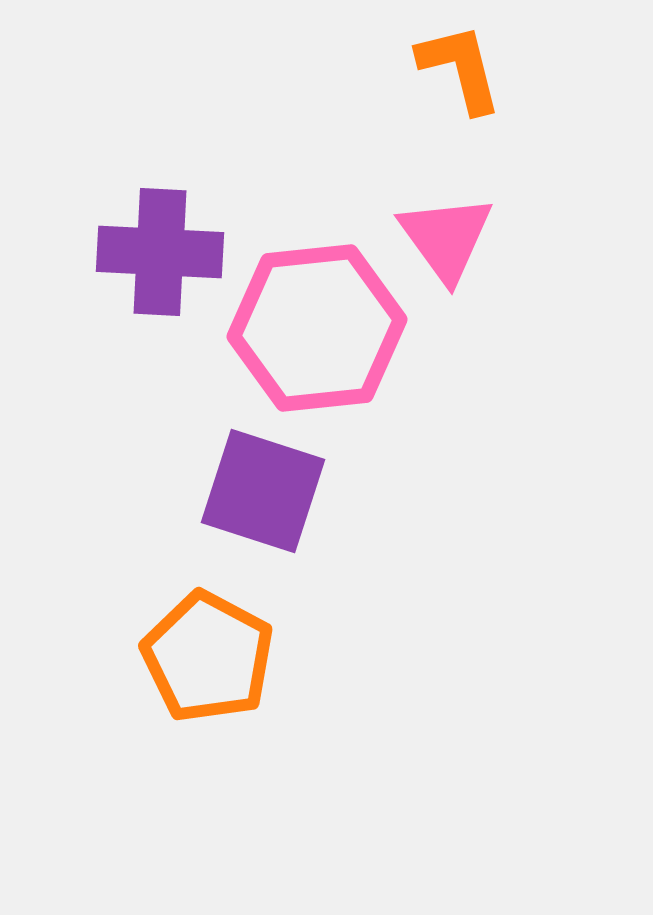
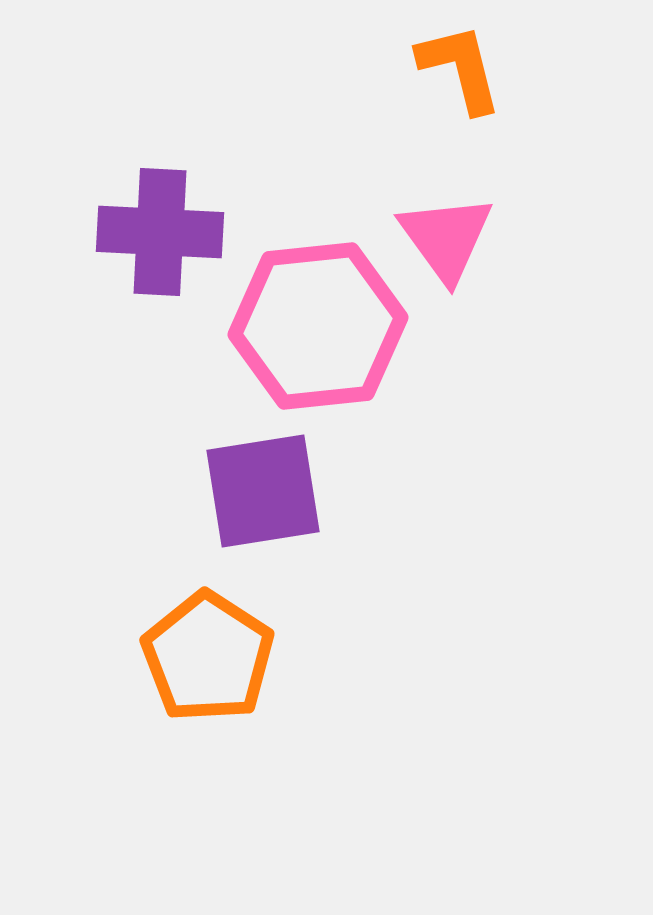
purple cross: moved 20 px up
pink hexagon: moved 1 px right, 2 px up
purple square: rotated 27 degrees counterclockwise
orange pentagon: rotated 5 degrees clockwise
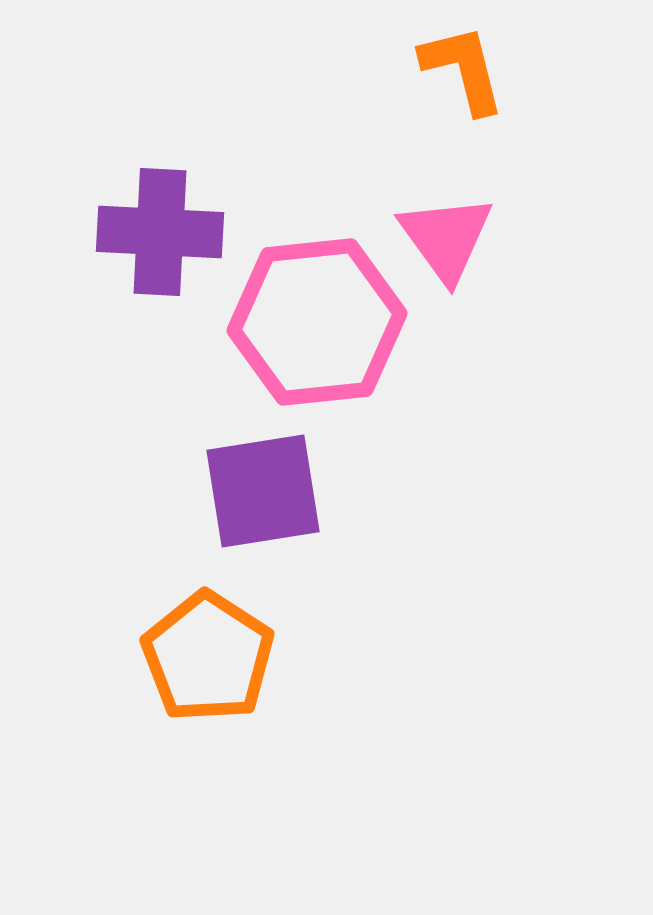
orange L-shape: moved 3 px right, 1 px down
pink hexagon: moved 1 px left, 4 px up
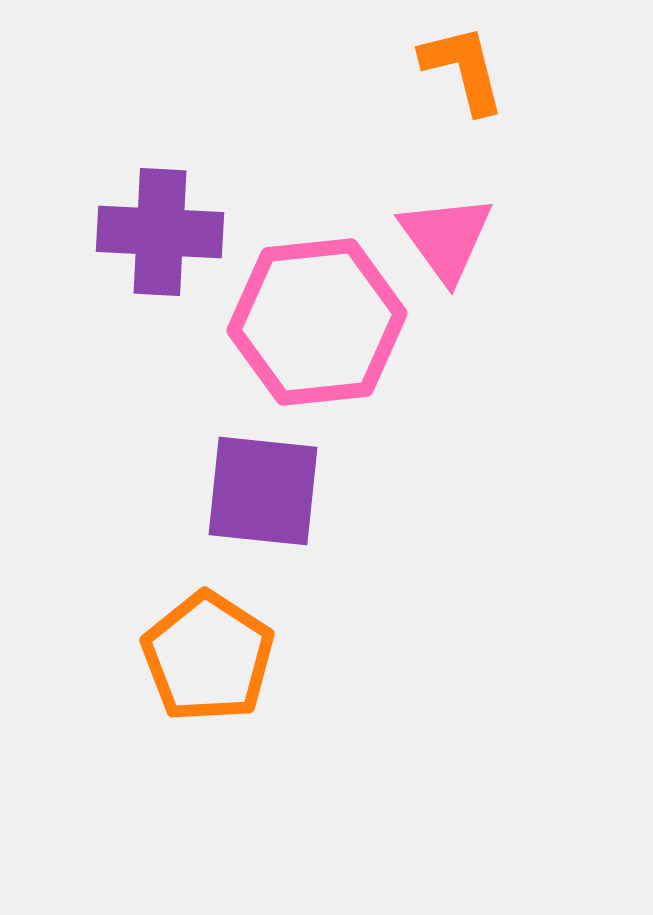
purple square: rotated 15 degrees clockwise
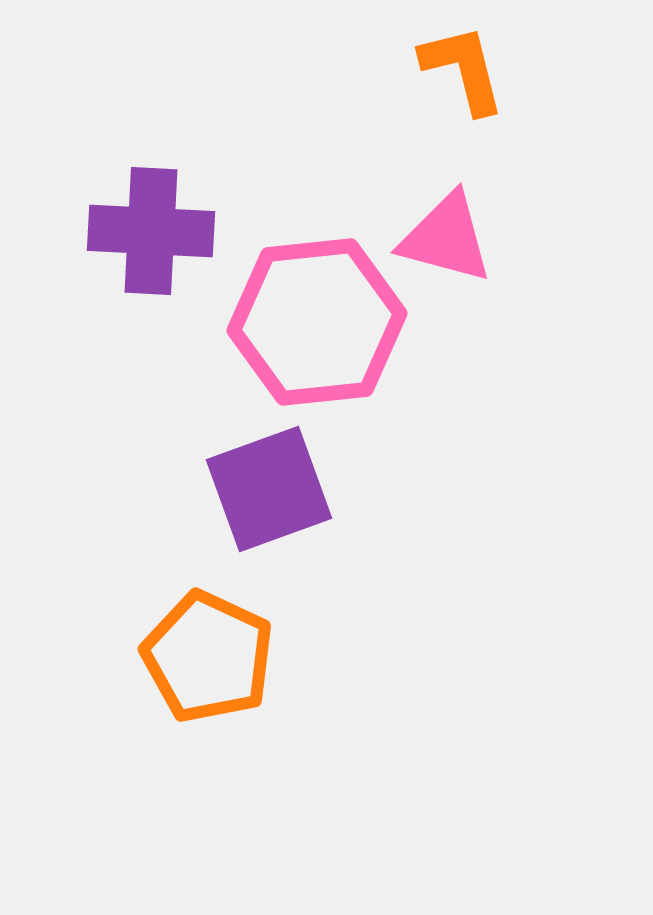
purple cross: moved 9 px left, 1 px up
pink triangle: rotated 39 degrees counterclockwise
purple square: moved 6 px right, 2 px up; rotated 26 degrees counterclockwise
orange pentagon: rotated 8 degrees counterclockwise
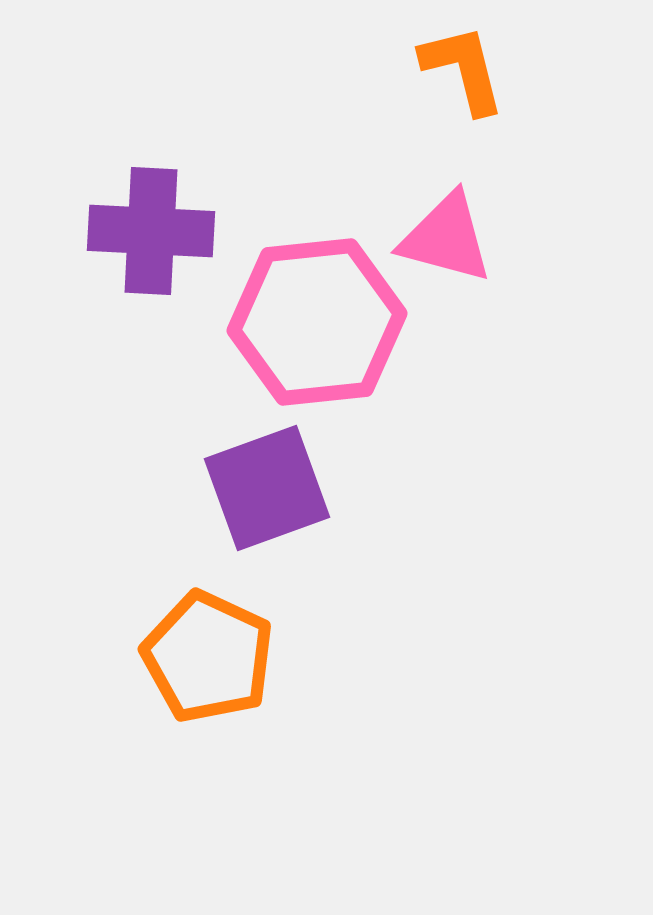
purple square: moved 2 px left, 1 px up
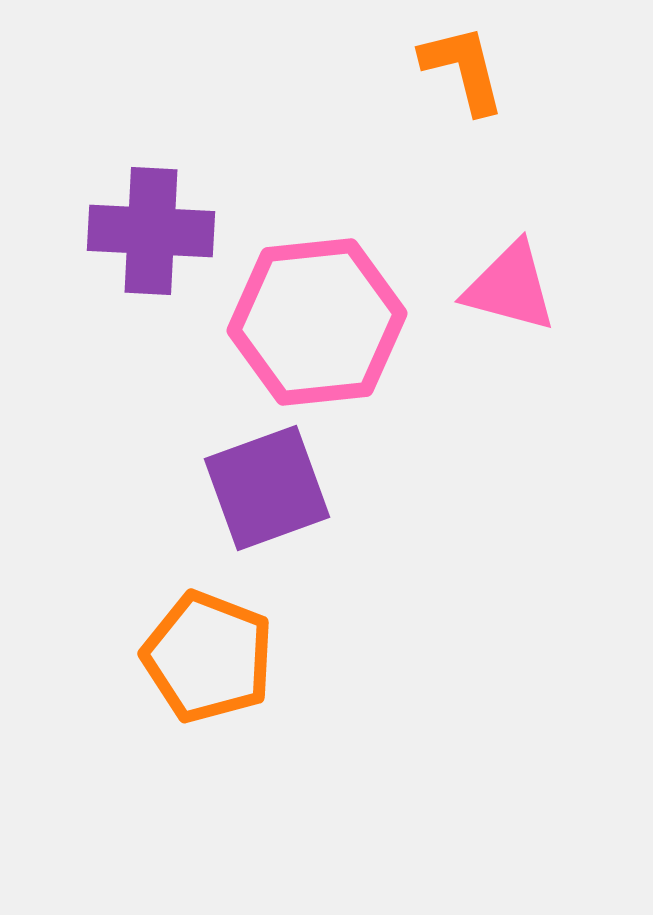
pink triangle: moved 64 px right, 49 px down
orange pentagon: rotated 4 degrees counterclockwise
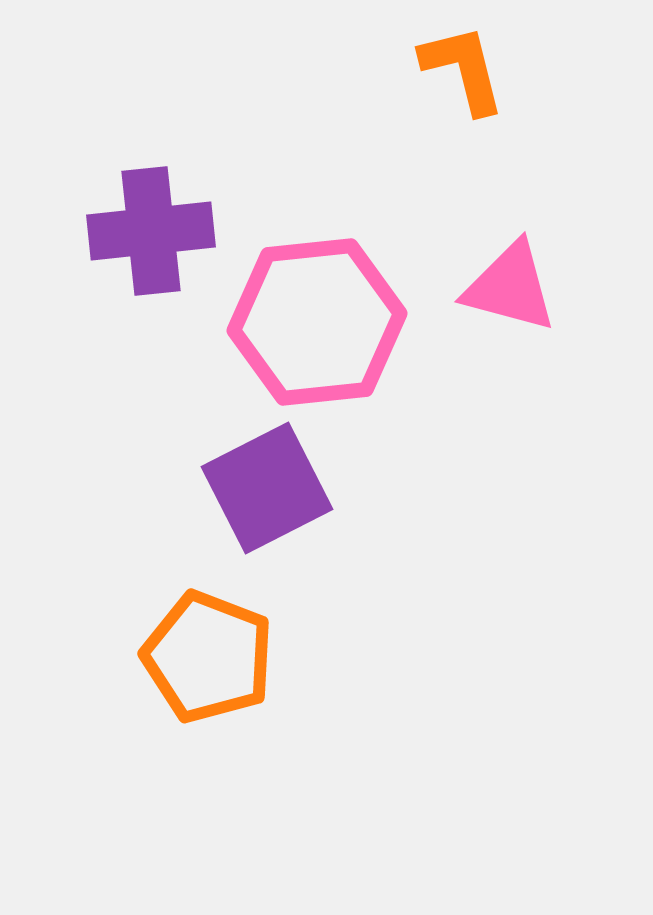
purple cross: rotated 9 degrees counterclockwise
purple square: rotated 7 degrees counterclockwise
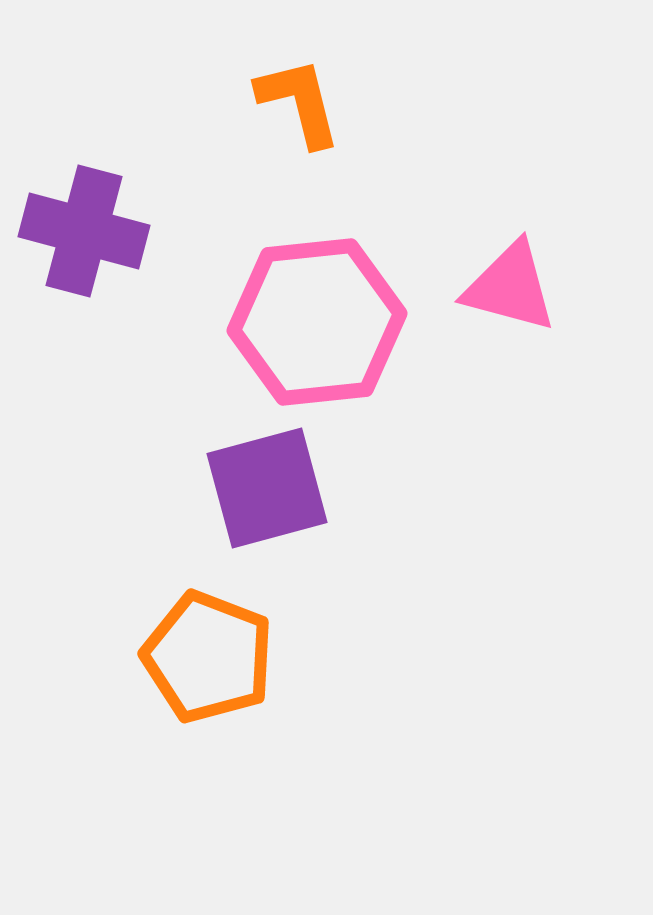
orange L-shape: moved 164 px left, 33 px down
purple cross: moved 67 px left; rotated 21 degrees clockwise
purple square: rotated 12 degrees clockwise
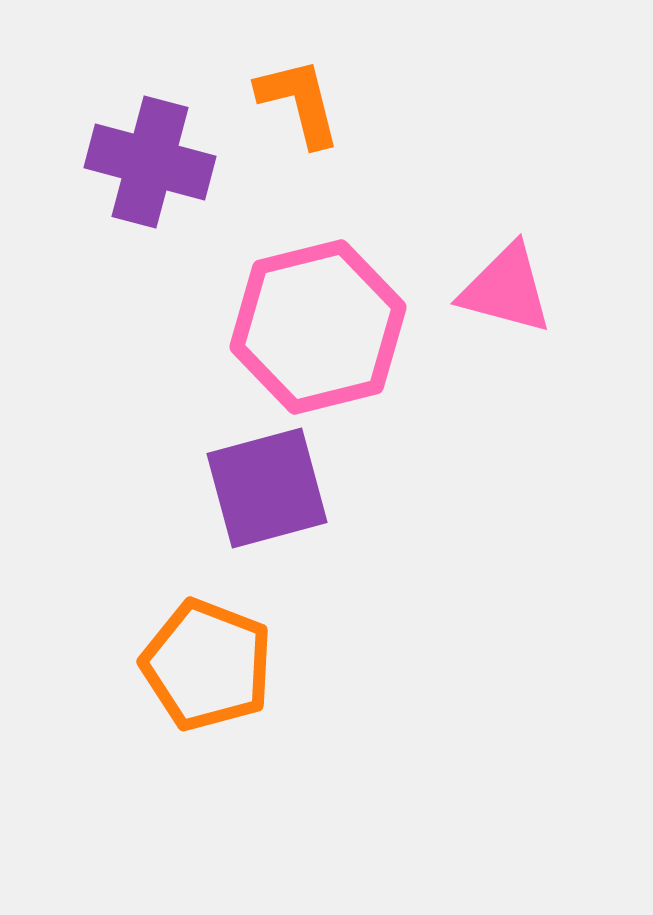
purple cross: moved 66 px right, 69 px up
pink triangle: moved 4 px left, 2 px down
pink hexagon: moved 1 px right, 5 px down; rotated 8 degrees counterclockwise
orange pentagon: moved 1 px left, 8 px down
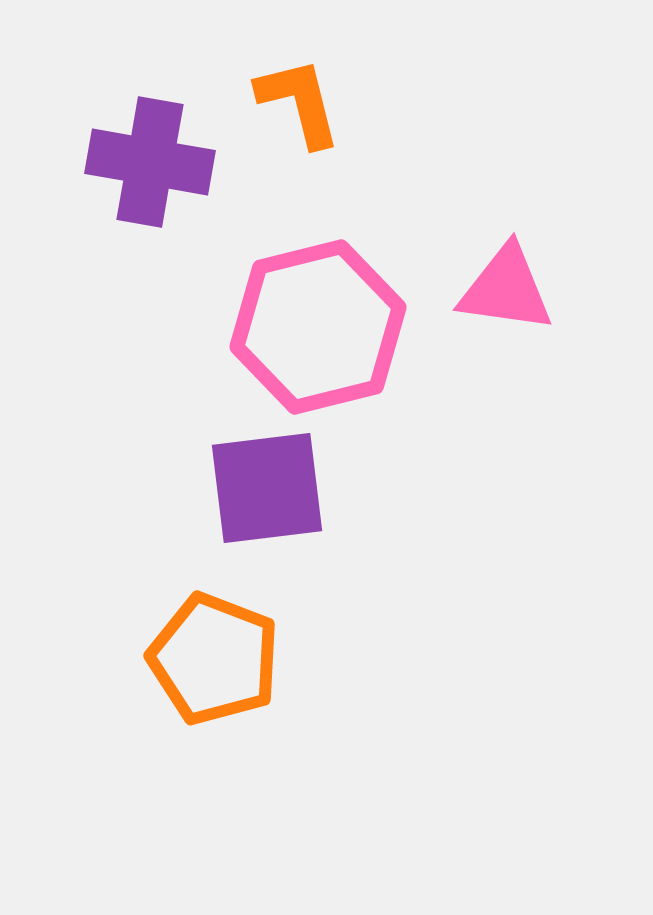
purple cross: rotated 5 degrees counterclockwise
pink triangle: rotated 7 degrees counterclockwise
purple square: rotated 8 degrees clockwise
orange pentagon: moved 7 px right, 6 px up
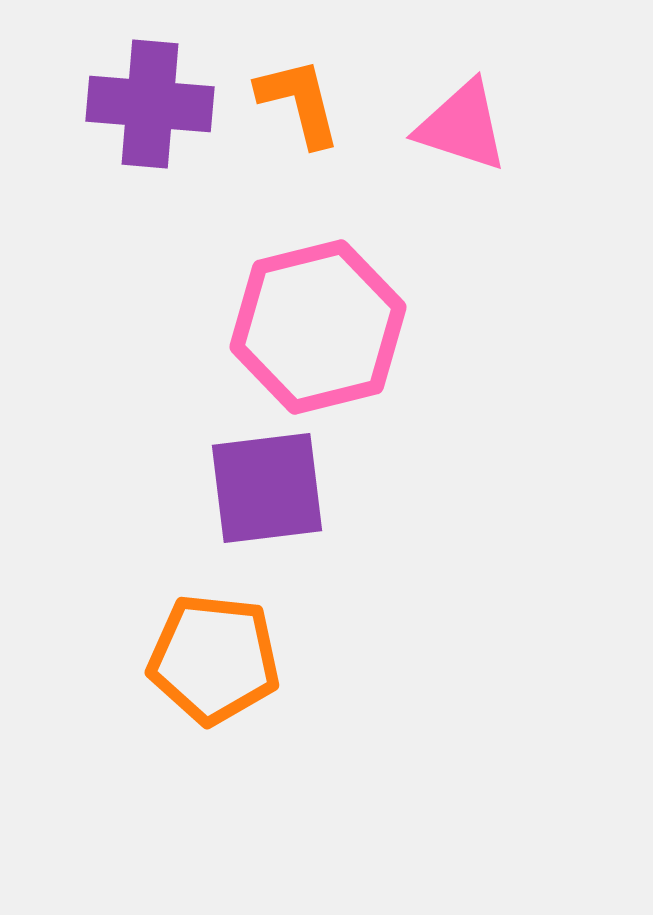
purple cross: moved 58 px up; rotated 5 degrees counterclockwise
pink triangle: moved 44 px left, 163 px up; rotated 10 degrees clockwise
orange pentagon: rotated 15 degrees counterclockwise
